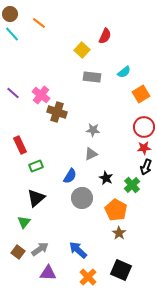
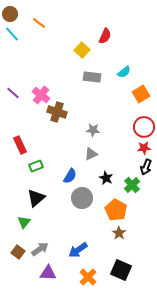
blue arrow: rotated 78 degrees counterclockwise
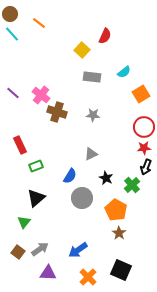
gray star: moved 15 px up
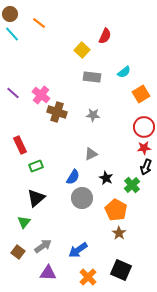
blue semicircle: moved 3 px right, 1 px down
gray arrow: moved 3 px right, 3 px up
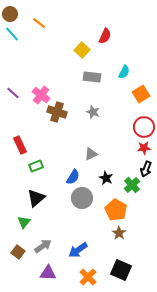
cyan semicircle: rotated 24 degrees counterclockwise
gray star: moved 3 px up; rotated 16 degrees clockwise
black arrow: moved 2 px down
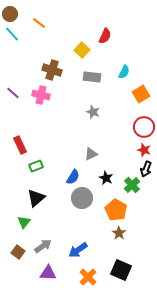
pink cross: rotated 24 degrees counterclockwise
brown cross: moved 5 px left, 42 px up
red star: moved 2 px down; rotated 24 degrees clockwise
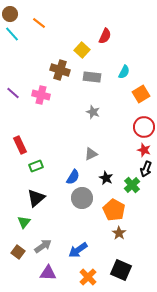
brown cross: moved 8 px right
orange pentagon: moved 2 px left
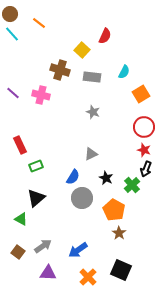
green triangle: moved 3 px left, 3 px up; rotated 40 degrees counterclockwise
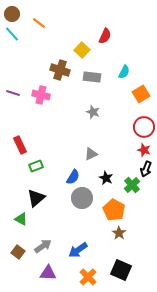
brown circle: moved 2 px right
purple line: rotated 24 degrees counterclockwise
